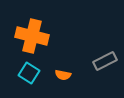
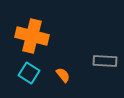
gray rectangle: rotated 30 degrees clockwise
orange semicircle: rotated 140 degrees counterclockwise
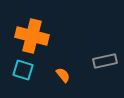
gray rectangle: rotated 15 degrees counterclockwise
cyan square: moved 6 px left, 3 px up; rotated 15 degrees counterclockwise
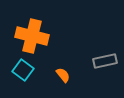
cyan square: rotated 20 degrees clockwise
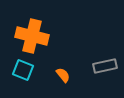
gray rectangle: moved 5 px down
cyan square: rotated 15 degrees counterclockwise
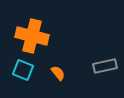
orange semicircle: moved 5 px left, 2 px up
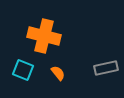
orange cross: moved 12 px right
gray rectangle: moved 1 px right, 2 px down
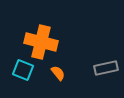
orange cross: moved 3 px left, 6 px down
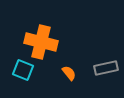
orange semicircle: moved 11 px right
